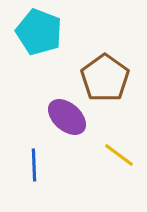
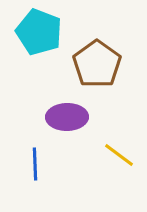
brown pentagon: moved 8 px left, 14 px up
purple ellipse: rotated 42 degrees counterclockwise
blue line: moved 1 px right, 1 px up
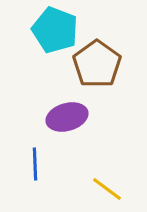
cyan pentagon: moved 16 px right, 2 px up
purple ellipse: rotated 15 degrees counterclockwise
yellow line: moved 12 px left, 34 px down
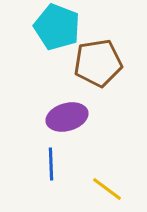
cyan pentagon: moved 2 px right, 3 px up
brown pentagon: moved 1 px right, 1 px up; rotated 27 degrees clockwise
blue line: moved 16 px right
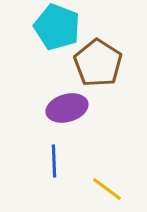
brown pentagon: rotated 30 degrees counterclockwise
purple ellipse: moved 9 px up
blue line: moved 3 px right, 3 px up
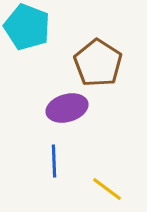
cyan pentagon: moved 30 px left
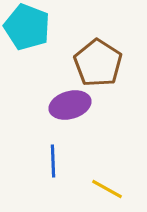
purple ellipse: moved 3 px right, 3 px up
blue line: moved 1 px left
yellow line: rotated 8 degrees counterclockwise
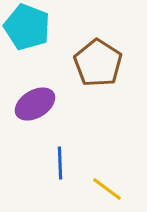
purple ellipse: moved 35 px left, 1 px up; rotated 15 degrees counterclockwise
blue line: moved 7 px right, 2 px down
yellow line: rotated 8 degrees clockwise
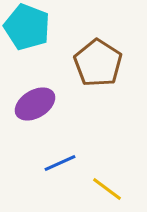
blue line: rotated 68 degrees clockwise
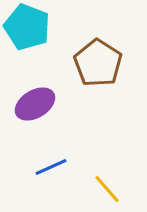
blue line: moved 9 px left, 4 px down
yellow line: rotated 12 degrees clockwise
